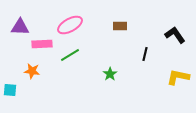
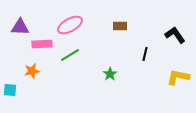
orange star: rotated 21 degrees counterclockwise
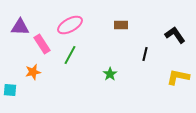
brown rectangle: moved 1 px right, 1 px up
pink rectangle: rotated 60 degrees clockwise
green line: rotated 30 degrees counterclockwise
orange star: moved 1 px right, 1 px down
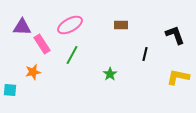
purple triangle: moved 2 px right
black L-shape: rotated 15 degrees clockwise
green line: moved 2 px right
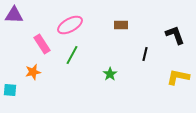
purple triangle: moved 8 px left, 12 px up
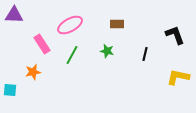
brown rectangle: moved 4 px left, 1 px up
green star: moved 3 px left, 23 px up; rotated 24 degrees counterclockwise
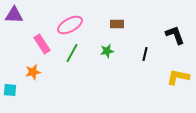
green star: rotated 24 degrees counterclockwise
green line: moved 2 px up
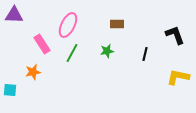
pink ellipse: moved 2 px left; rotated 35 degrees counterclockwise
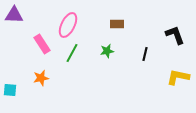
orange star: moved 8 px right, 6 px down
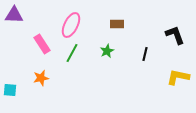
pink ellipse: moved 3 px right
green star: rotated 16 degrees counterclockwise
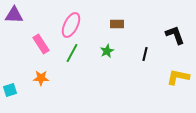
pink rectangle: moved 1 px left
orange star: rotated 14 degrees clockwise
cyan square: rotated 24 degrees counterclockwise
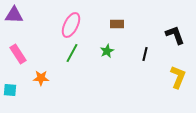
pink rectangle: moved 23 px left, 10 px down
yellow L-shape: rotated 100 degrees clockwise
cyan square: rotated 24 degrees clockwise
